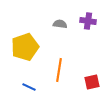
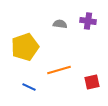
orange line: rotated 65 degrees clockwise
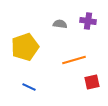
orange line: moved 15 px right, 10 px up
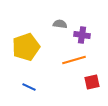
purple cross: moved 6 px left, 14 px down
yellow pentagon: moved 1 px right
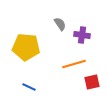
gray semicircle: rotated 48 degrees clockwise
yellow pentagon: rotated 24 degrees clockwise
orange line: moved 4 px down
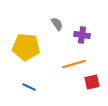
gray semicircle: moved 3 px left
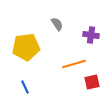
purple cross: moved 9 px right
yellow pentagon: rotated 12 degrees counterclockwise
blue line: moved 4 px left; rotated 40 degrees clockwise
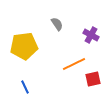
purple cross: rotated 21 degrees clockwise
yellow pentagon: moved 2 px left, 1 px up
orange line: rotated 10 degrees counterclockwise
red square: moved 1 px right, 3 px up
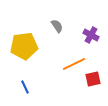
gray semicircle: moved 2 px down
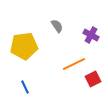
red square: rotated 14 degrees counterclockwise
